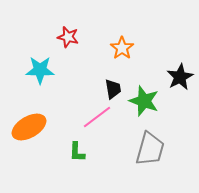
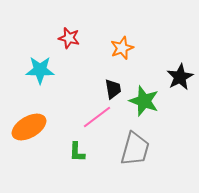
red star: moved 1 px right, 1 px down
orange star: rotated 15 degrees clockwise
gray trapezoid: moved 15 px left
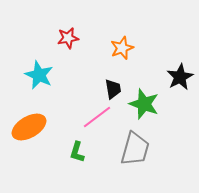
red star: moved 1 px left; rotated 25 degrees counterclockwise
cyan star: moved 1 px left, 5 px down; rotated 24 degrees clockwise
green star: moved 3 px down
green L-shape: rotated 15 degrees clockwise
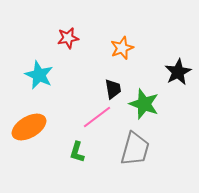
black star: moved 2 px left, 5 px up
